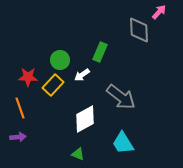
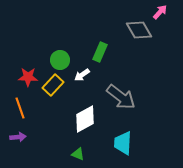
pink arrow: moved 1 px right
gray diamond: rotated 28 degrees counterclockwise
cyan trapezoid: rotated 35 degrees clockwise
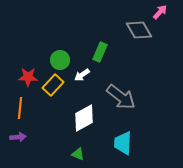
orange line: rotated 25 degrees clockwise
white diamond: moved 1 px left, 1 px up
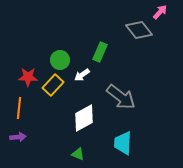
gray diamond: rotated 8 degrees counterclockwise
orange line: moved 1 px left
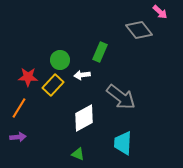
pink arrow: rotated 91 degrees clockwise
white arrow: rotated 28 degrees clockwise
orange line: rotated 25 degrees clockwise
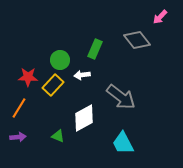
pink arrow: moved 5 px down; rotated 91 degrees clockwise
gray diamond: moved 2 px left, 10 px down
green rectangle: moved 5 px left, 3 px up
cyan trapezoid: rotated 30 degrees counterclockwise
green triangle: moved 20 px left, 18 px up
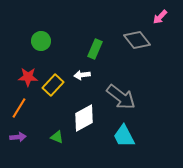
green circle: moved 19 px left, 19 px up
green triangle: moved 1 px left, 1 px down
cyan trapezoid: moved 1 px right, 7 px up
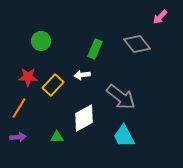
gray diamond: moved 4 px down
green triangle: rotated 24 degrees counterclockwise
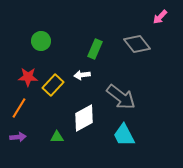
cyan trapezoid: moved 1 px up
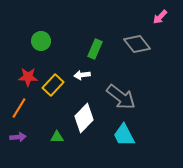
white diamond: rotated 16 degrees counterclockwise
